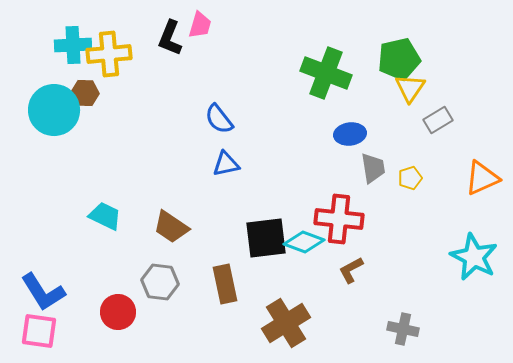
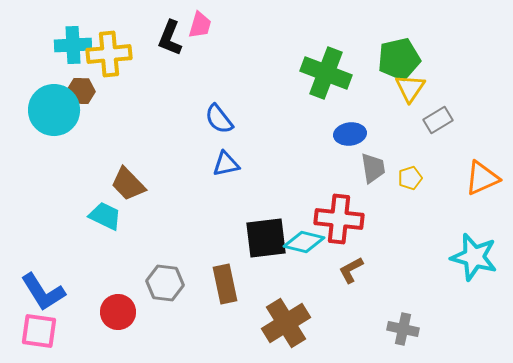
brown hexagon: moved 4 px left, 2 px up
brown trapezoid: moved 43 px left, 43 px up; rotated 12 degrees clockwise
cyan diamond: rotated 6 degrees counterclockwise
cyan star: rotated 12 degrees counterclockwise
gray hexagon: moved 5 px right, 1 px down
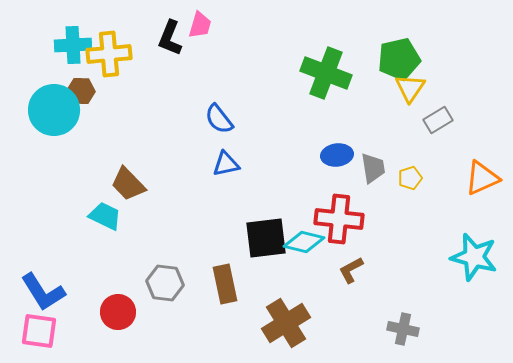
blue ellipse: moved 13 px left, 21 px down
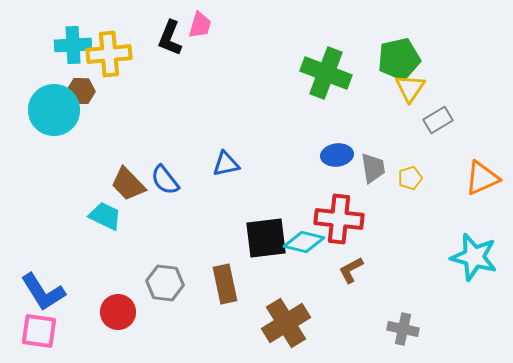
blue semicircle: moved 54 px left, 61 px down
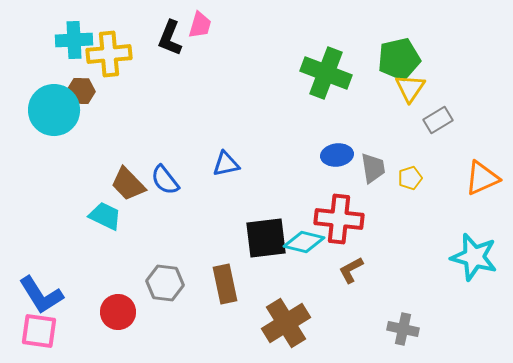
cyan cross: moved 1 px right, 5 px up
blue L-shape: moved 2 px left, 3 px down
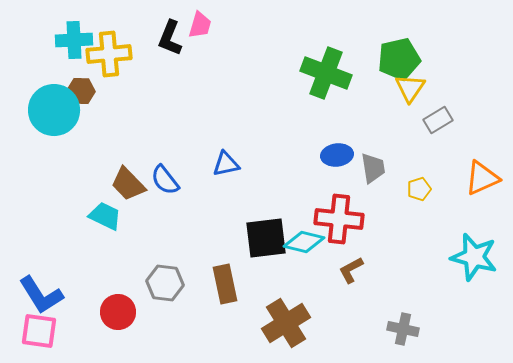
yellow pentagon: moved 9 px right, 11 px down
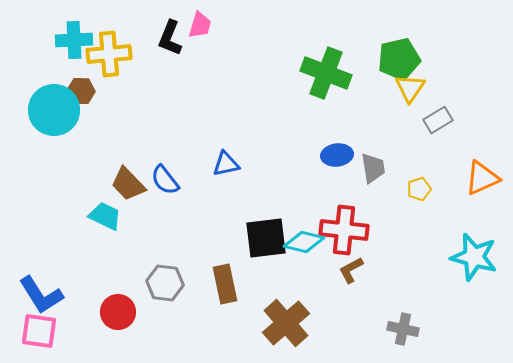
red cross: moved 5 px right, 11 px down
brown cross: rotated 9 degrees counterclockwise
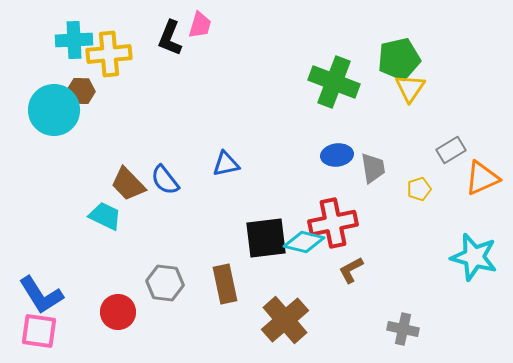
green cross: moved 8 px right, 9 px down
gray rectangle: moved 13 px right, 30 px down
red cross: moved 11 px left, 7 px up; rotated 18 degrees counterclockwise
brown cross: moved 1 px left, 3 px up
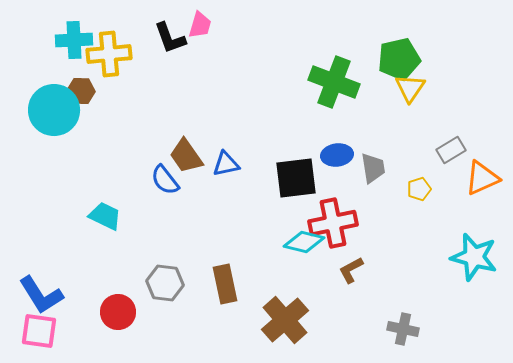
black L-shape: rotated 42 degrees counterclockwise
brown trapezoid: moved 58 px right, 28 px up; rotated 9 degrees clockwise
black square: moved 30 px right, 60 px up
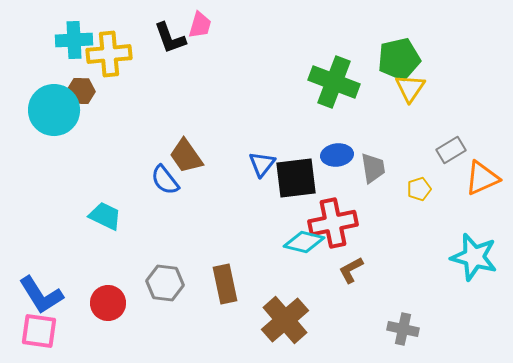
blue triangle: moved 36 px right; rotated 40 degrees counterclockwise
red circle: moved 10 px left, 9 px up
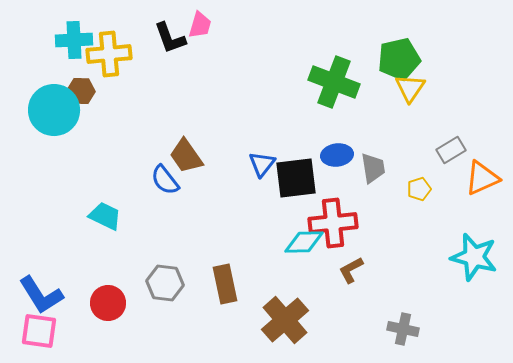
red cross: rotated 6 degrees clockwise
cyan diamond: rotated 15 degrees counterclockwise
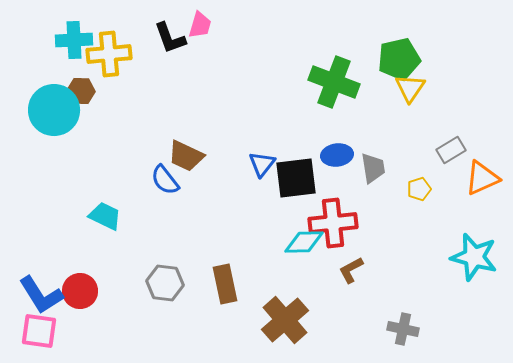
brown trapezoid: rotated 30 degrees counterclockwise
red circle: moved 28 px left, 12 px up
